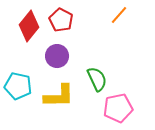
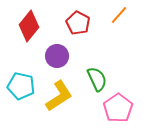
red pentagon: moved 17 px right, 3 px down
cyan pentagon: moved 3 px right
yellow L-shape: rotated 32 degrees counterclockwise
pink pentagon: rotated 24 degrees counterclockwise
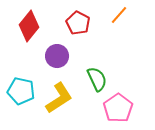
cyan pentagon: moved 5 px down
yellow L-shape: moved 2 px down
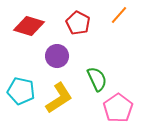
red diamond: rotated 68 degrees clockwise
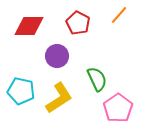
red diamond: rotated 16 degrees counterclockwise
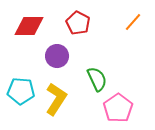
orange line: moved 14 px right, 7 px down
cyan pentagon: rotated 8 degrees counterclockwise
yellow L-shape: moved 3 px left, 1 px down; rotated 24 degrees counterclockwise
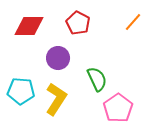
purple circle: moved 1 px right, 2 px down
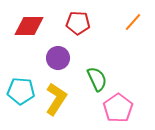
red pentagon: rotated 25 degrees counterclockwise
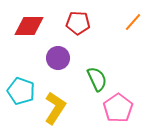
cyan pentagon: rotated 16 degrees clockwise
yellow L-shape: moved 1 px left, 9 px down
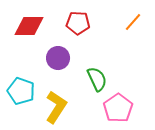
yellow L-shape: moved 1 px right, 1 px up
